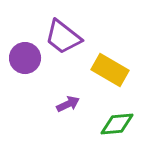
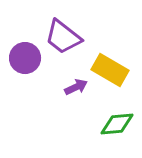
purple arrow: moved 8 px right, 17 px up
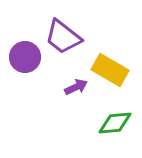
purple circle: moved 1 px up
green diamond: moved 2 px left, 1 px up
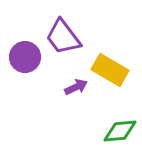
purple trapezoid: rotated 15 degrees clockwise
green diamond: moved 5 px right, 8 px down
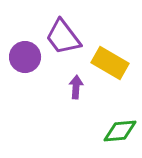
yellow rectangle: moved 7 px up
purple arrow: rotated 60 degrees counterclockwise
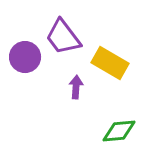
green diamond: moved 1 px left
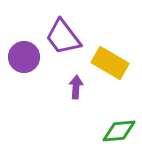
purple circle: moved 1 px left
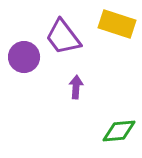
yellow rectangle: moved 7 px right, 39 px up; rotated 12 degrees counterclockwise
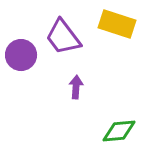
purple circle: moved 3 px left, 2 px up
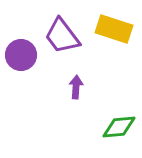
yellow rectangle: moved 3 px left, 5 px down
purple trapezoid: moved 1 px left, 1 px up
green diamond: moved 4 px up
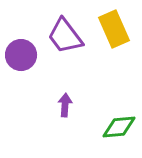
yellow rectangle: rotated 48 degrees clockwise
purple trapezoid: moved 3 px right
purple arrow: moved 11 px left, 18 px down
